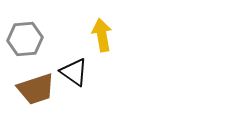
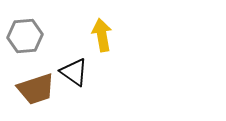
gray hexagon: moved 3 px up
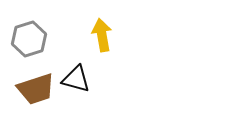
gray hexagon: moved 4 px right, 3 px down; rotated 12 degrees counterclockwise
black triangle: moved 2 px right, 7 px down; rotated 20 degrees counterclockwise
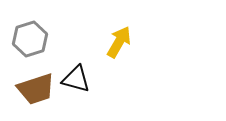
yellow arrow: moved 17 px right, 7 px down; rotated 40 degrees clockwise
gray hexagon: moved 1 px right
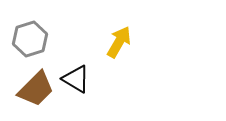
black triangle: rotated 16 degrees clockwise
brown trapezoid: rotated 27 degrees counterclockwise
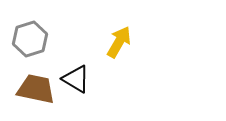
brown trapezoid: rotated 123 degrees counterclockwise
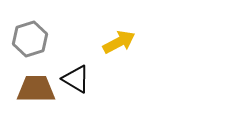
yellow arrow: rotated 32 degrees clockwise
brown trapezoid: rotated 12 degrees counterclockwise
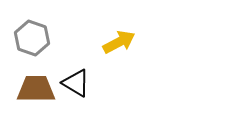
gray hexagon: moved 2 px right, 1 px up; rotated 24 degrees counterclockwise
black triangle: moved 4 px down
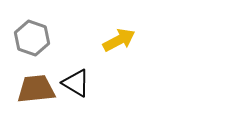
yellow arrow: moved 2 px up
brown trapezoid: rotated 6 degrees counterclockwise
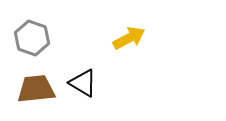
yellow arrow: moved 10 px right, 2 px up
black triangle: moved 7 px right
